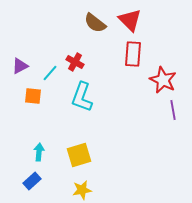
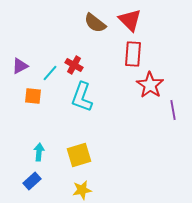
red cross: moved 1 px left, 3 px down
red star: moved 13 px left, 5 px down; rotated 8 degrees clockwise
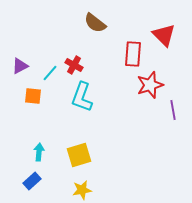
red triangle: moved 34 px right, 15 px down
red star: rotated 20 degrees clockwise
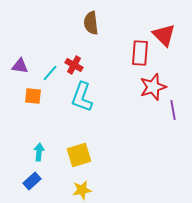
brown semicircle: moved 4 px left; rotated 45 degrees clockwise
red rectangle: moved 7 px right, 1 px up
purple triangle: rotated 36 degrees clockwise
red star: moved 3 px right, 2 px down
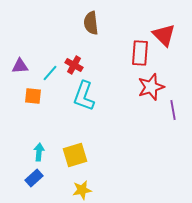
purple triangle: rotated 12 degrees counterclockwise
red star: moved 2 px left
cyan L-shape: moved 2 px right, 1 px up
yellow square: moved 4 px left
blue rectangle: moved 2 px right, 3 px up
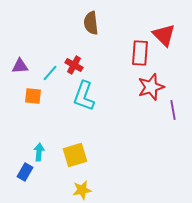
blue rectangle: moved 9 px left, 6 px up; rotated 18 degrees counterclockwise
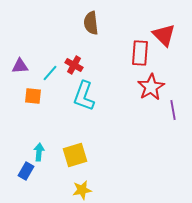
red star: rotated 12 degrees counterclockwise
blue rectangle: moved 1 px right, 1 px up
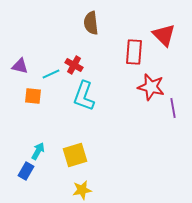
red rectangle: moved 6 px left, 1 px up
purple triangle: rotated 18 degrees clockwise
cyan line: moved 1 px right, 1 px down; rotated 24 degrees clockwise
red star: rotated 28 degrees counterclockwise
purple line: moved 2 px up
cyan arrow: moved 1 px left, 1 px up; rotated 24 degrees clockwise
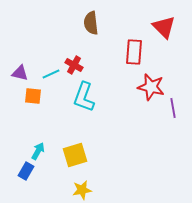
red triangle: moved 8 px up
purple triangle: moved 7 px down
cyan L-shape: moved 1 px down
